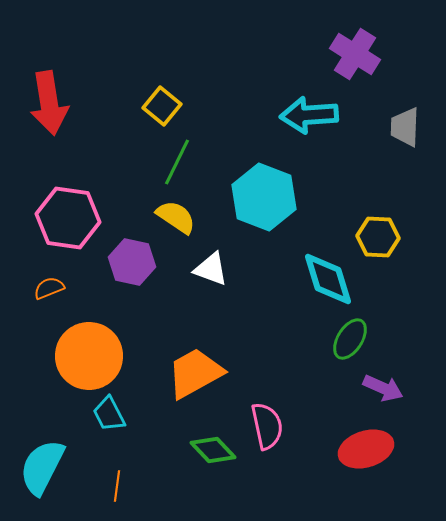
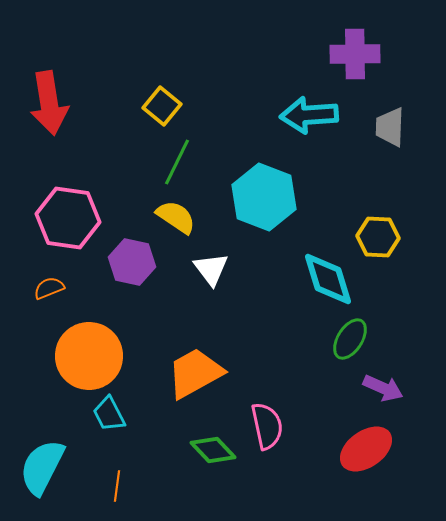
purple cross: rotated 33 degrees counterclockwise
gray trapezoid: moved 15 px left
white triangle: rotated 33 degrees clockwise
red ellipse: rotated 18 degrees counterclockwise
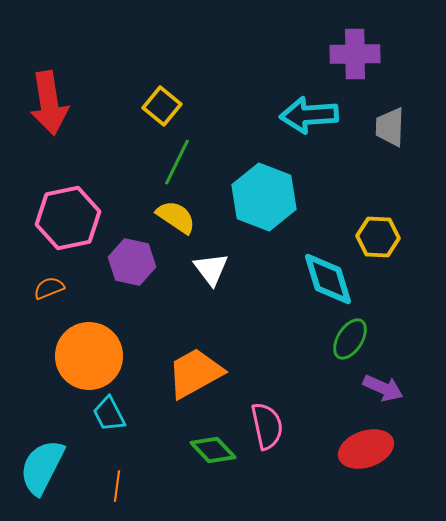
pink hexagon: rotated 20 degrees counterclockwise
red ellipse: rotated 16 degrees clockwise
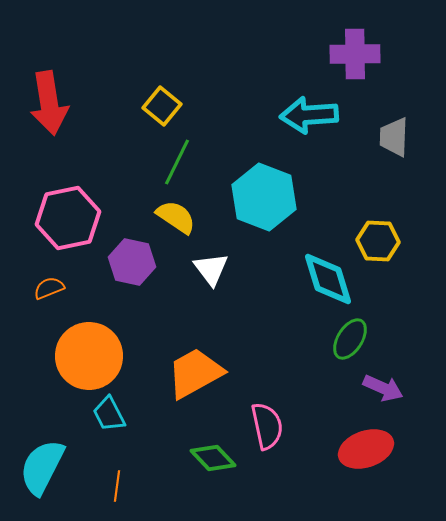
gray trapezoid: moved 4 px right, 10 px down
yellow hexagon: moved 4 px down
green diamond: moved 8 px down
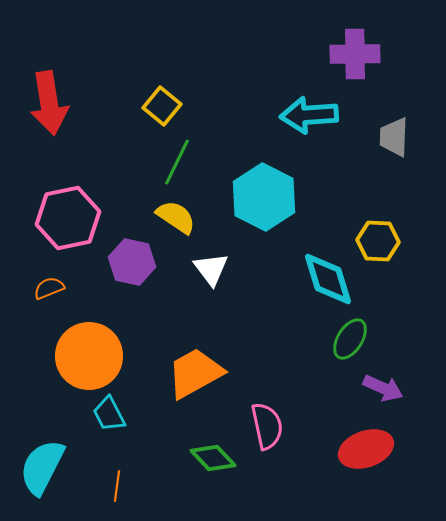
cyan hexagon: rotated 6 degrees clockwise
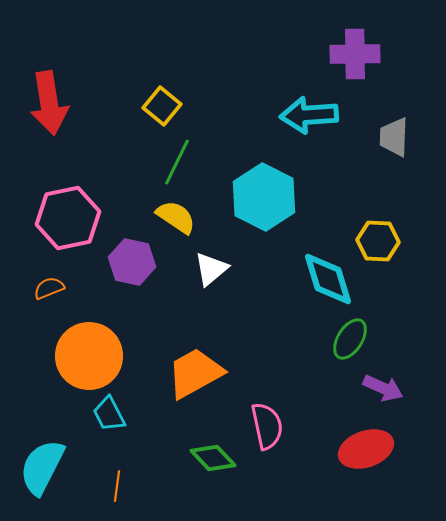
white triangle: rotated 27 degrees clockwise
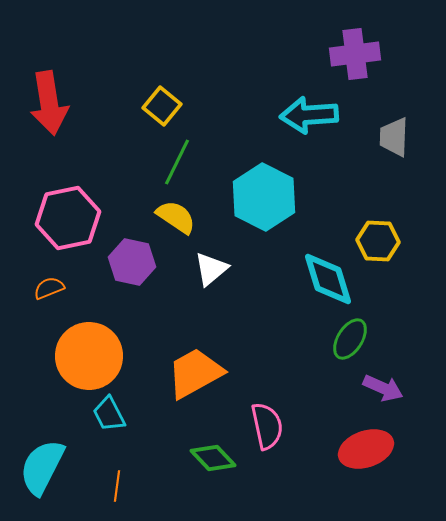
purple cross: rotated 6 degrees counterclockwise
